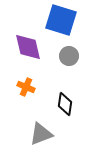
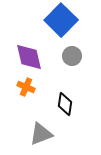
blue square: rotated 28 degrees clockwise
purple diamond: moved 1 px right, 10 px down
gray circle: moved 3 px right
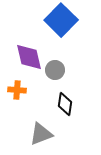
gray circle: moved 17 px left, 14 px down
orange cross: moved 9 px left, 3 px down; rotated 18 degrees counterclockwise
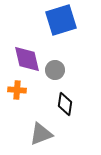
blue square: rotated 28 degrees clockwise
purple diamond: moved 2 px left, 2 px down
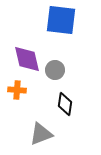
blue square: rotated 24 degrees clockwise
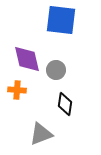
gray circle: moved 1 px right
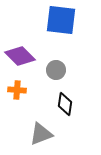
purple diamond: moved 7 px left, 3 px up; rotated 32 degrees counterclockwise
